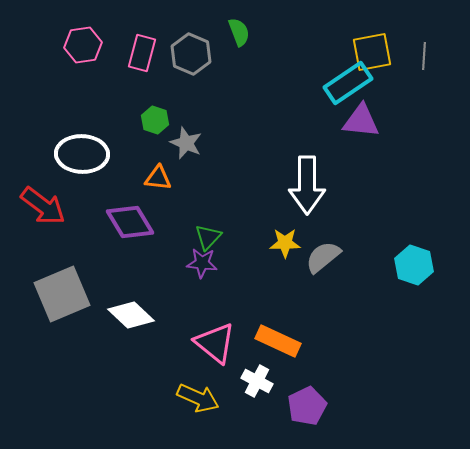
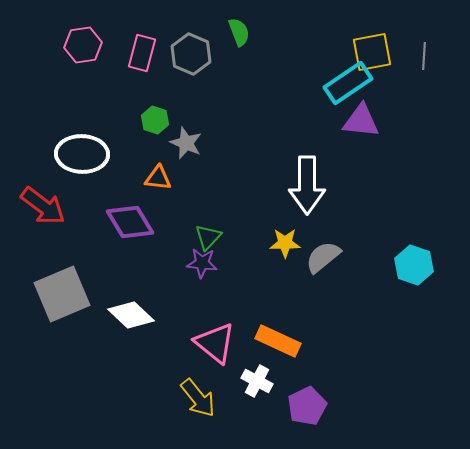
yellow arrow: rotated 27 degrees clockwise
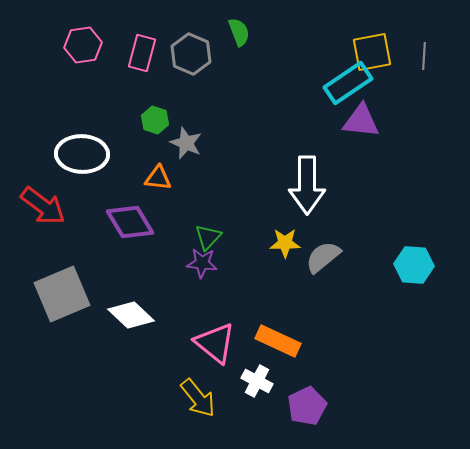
cyan hexagon: rotated 15 degrees counterclockwise
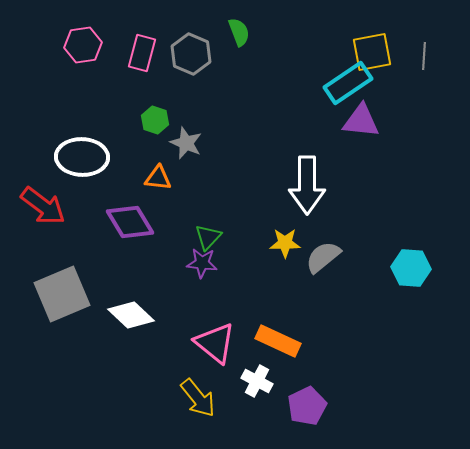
white ellipse: moved 3 px down
cyan hexagon: moved 3 px left, 3 px down
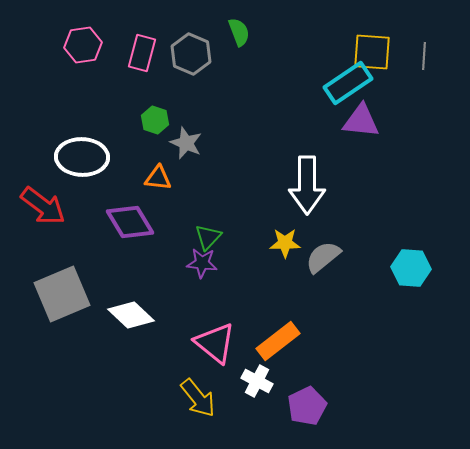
yellow square: rotated 15 degrees clockwise
orange rectangle: rotated 63 degrees counterclockwise
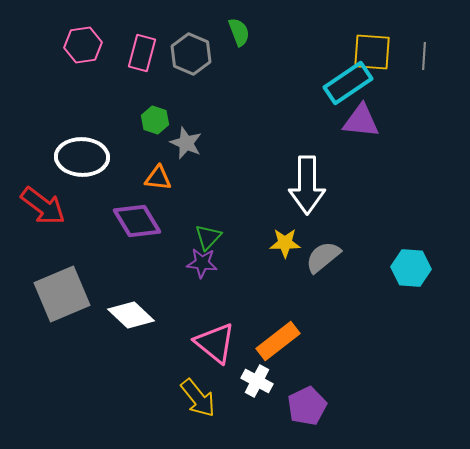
purple diamond: moved 7 px right, 1 px up
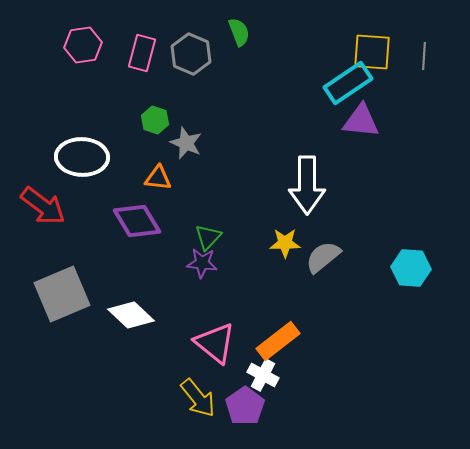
white cross: moved 6 px right, 6 px up
purple pentagon: moved 62 px left; rotated 9 degrees counterclockwise
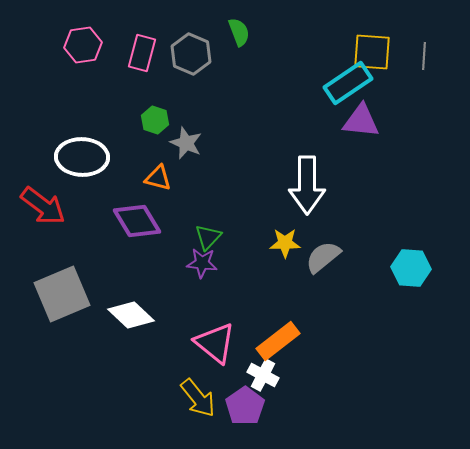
orange triangle: rotated 8 degrees clockwise
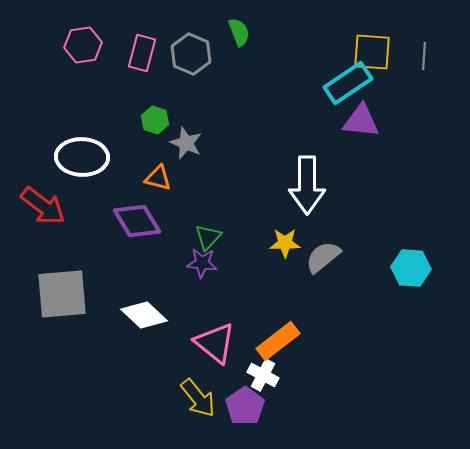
gray square: rotated 18 degrees clockwise
white diamond: moved 13 px right
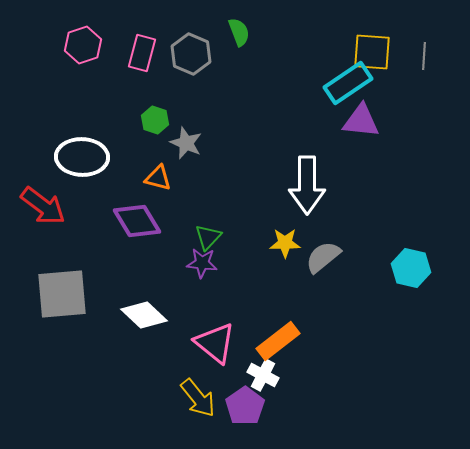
pink hexagon: rotated 9 degrees counterclockwise
cyan hexagon: rotated 9 degrees clockwise
